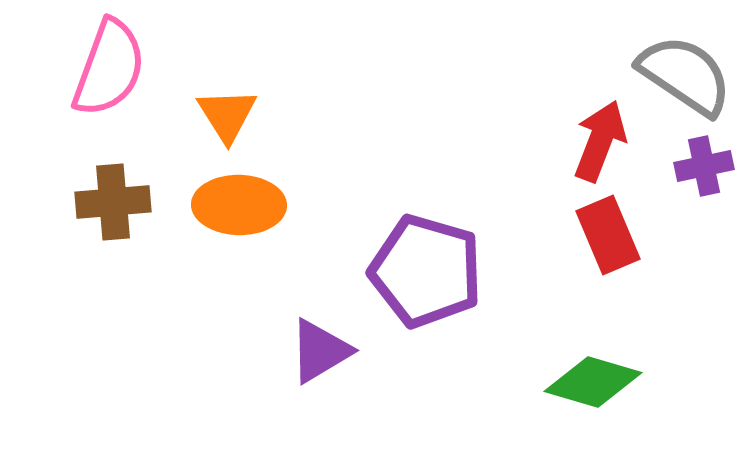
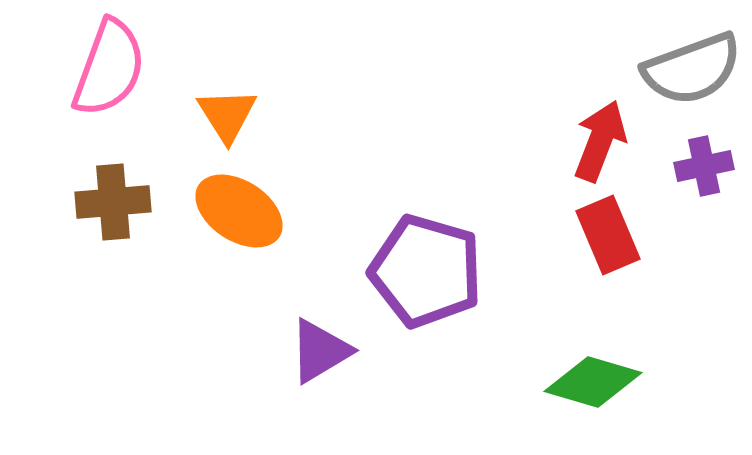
gray semicircle: moved 7 px right, 6 px up; rotated 126 degrees clockwise
orange ellipse: moved 6 px down; rotated 32 degrees clockwise
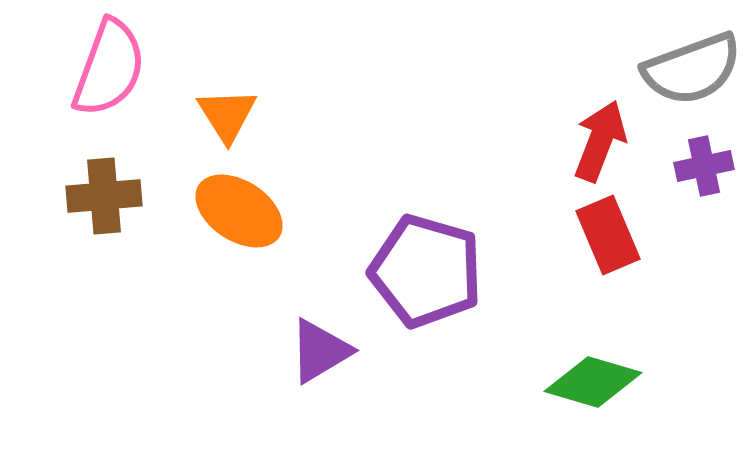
brown cross: moved 9 px left, 6 px up
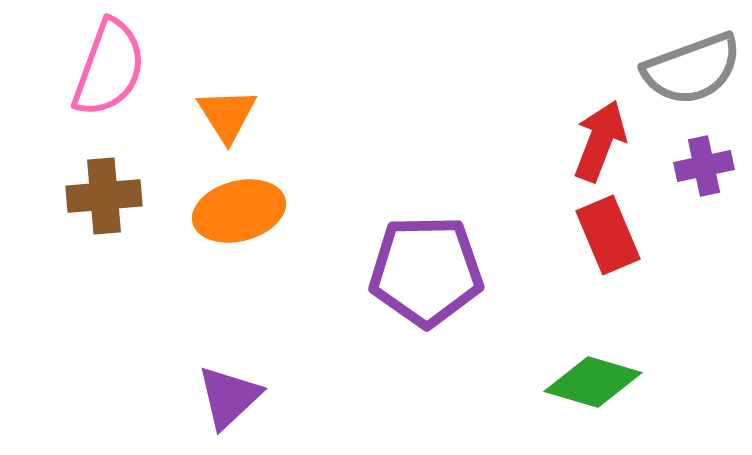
orange ellipse: rotated 48 degrees counterclockwise
purple pentagon: rotated 17 degrees counterclockwise
purple triangle: moved 91 px left, 46 px down; rotated 12 degrees counterclockwise
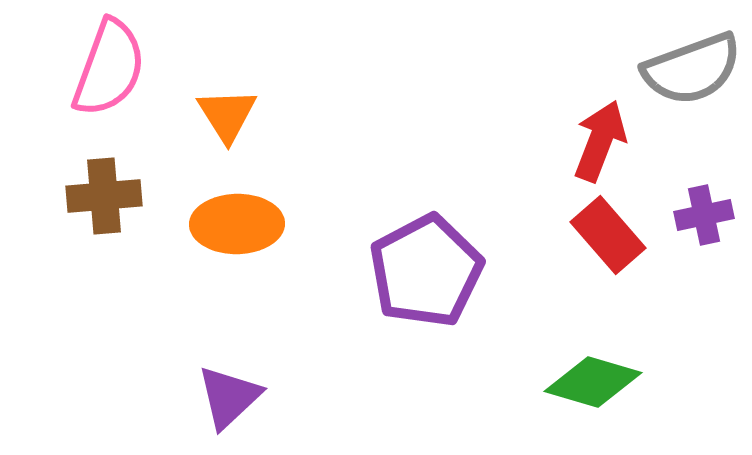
purple cross: moved 49 px down
orange ellipse: moved 2 px left, 13 px down; rotated 14 degrees clockwise
red rectangle: rotated 18 degrees counterclockwise
purple pentagon: rotated 27 degrees counterclockwise
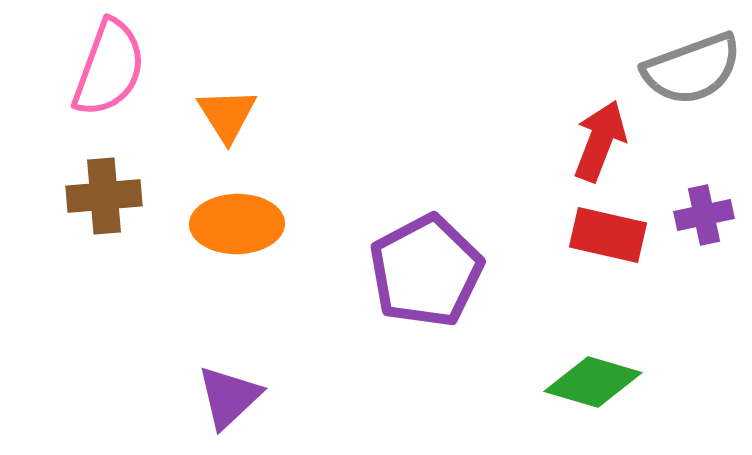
red rectangle: rotated 36 degrees counterclockwise
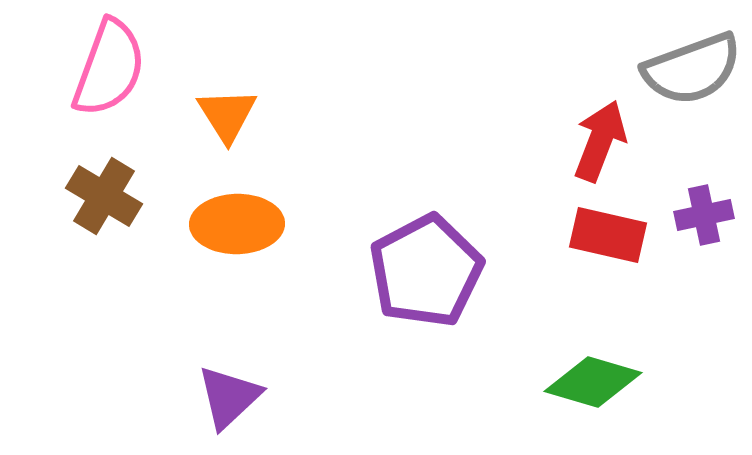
brown cross: rotated 36 degrees clockwise
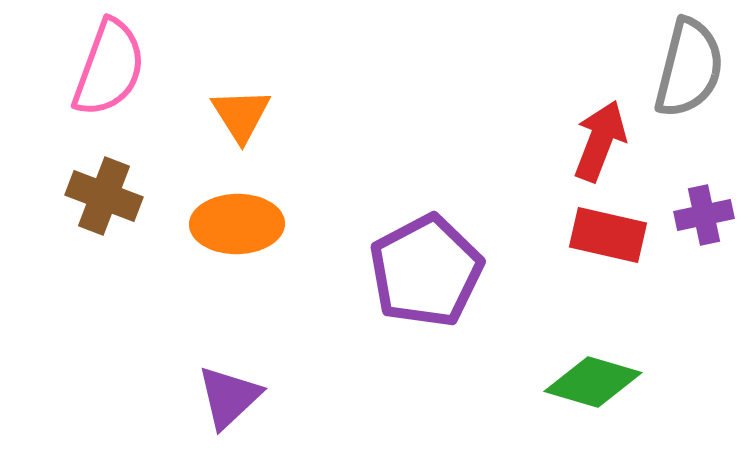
gray semicircle: moved 3 px left, 1 px up; rotated 56 degrees counterclockwise
orange triangle: moved 14 px right
brown cross: rotated 10 degrees counterclockwise
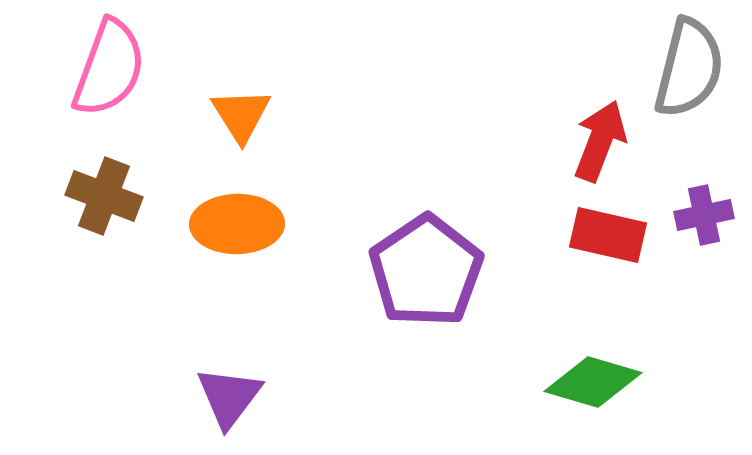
purple pentagon: rotated 6 degrees counterclockwise
purple triangle: rotated 10 degrees counterclockwise
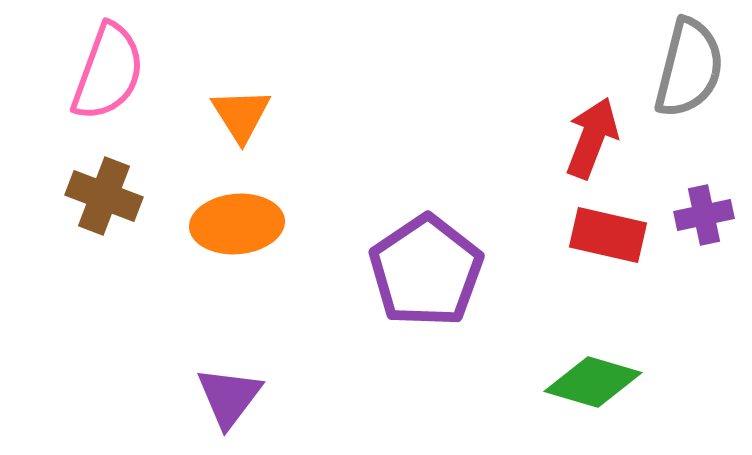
pink semicircle: moved 1 px left, 4 px down
red arrow: moved 8 px left, 3 px up
orange ellipse: rotated 4 degrees counterclockwise
